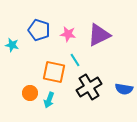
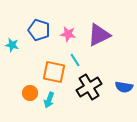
blue semicircle: moved 2 px up
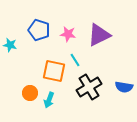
cyan star: moved 2 px left
orange square: moved 1 px up
